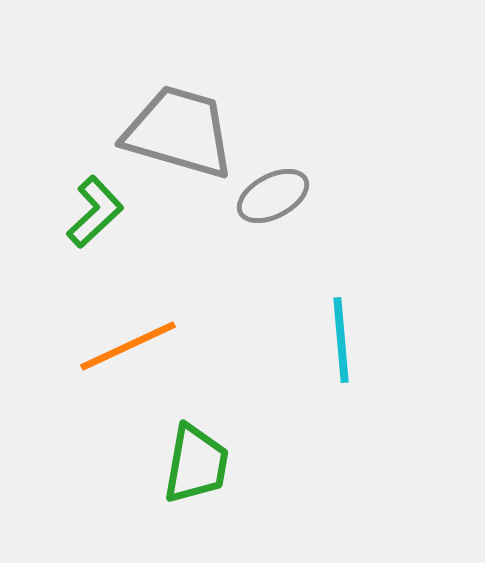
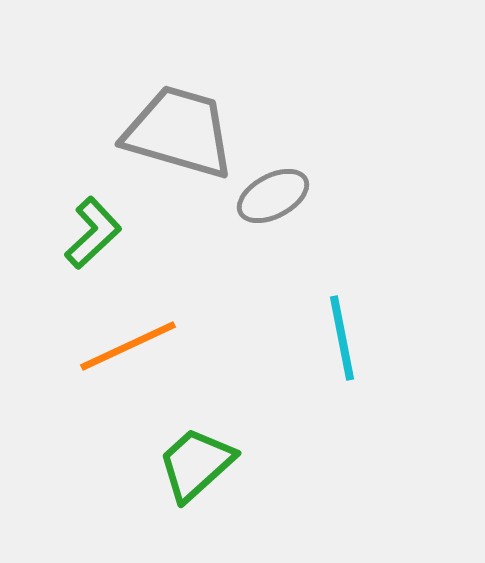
green L-shape: moved 2 px left, 21 px down
cyan line: moved 1 px right, 2 px up; rotated 6 degrees counterclockwise
green trapezoid: rotated 142 degrees counterclockwise
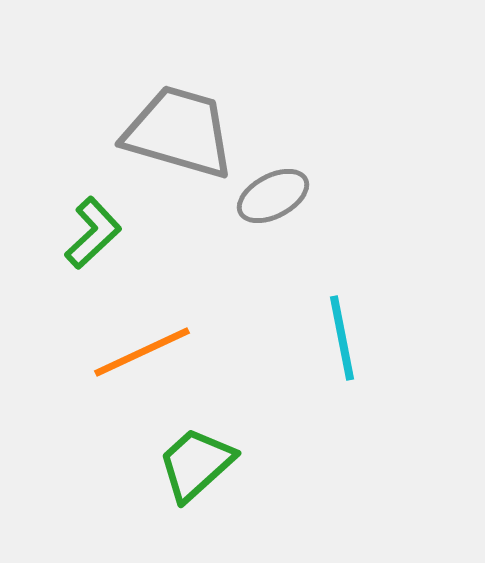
orange line: moved 14 px right, 6 px down
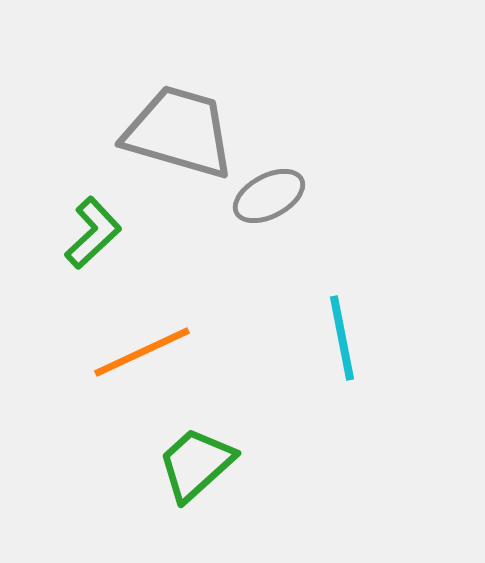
gray ellipse: moved 4 px left
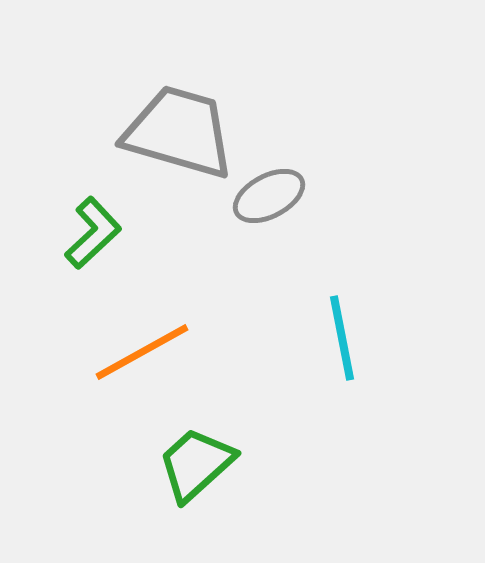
orange line: rotated 4 degrees counterclockwise
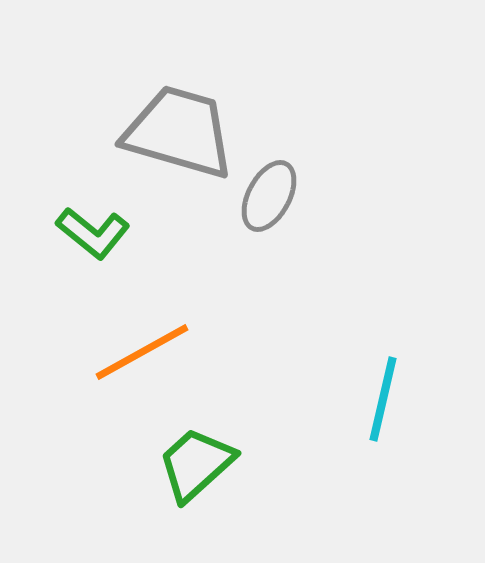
gray ellipse: rotated 34 degrees counterclockwise
green L-shape: rotated 82 degrees clockwise
cyan line: moved 41 px right, 61 px down; rotated 24 degrees clockwise
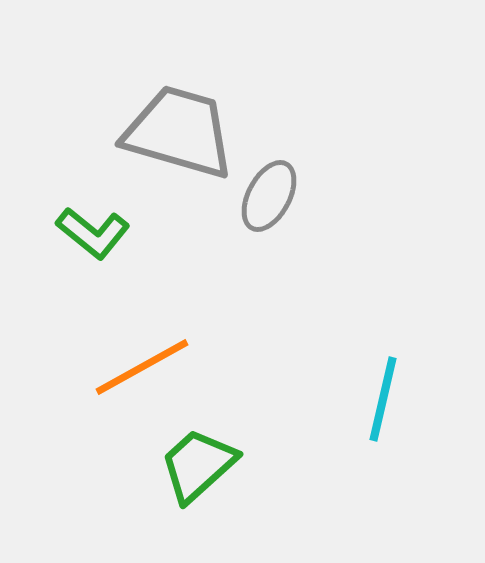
orange line: moved 15 px down
green trapezoid: moved 2 px right, 1 px down
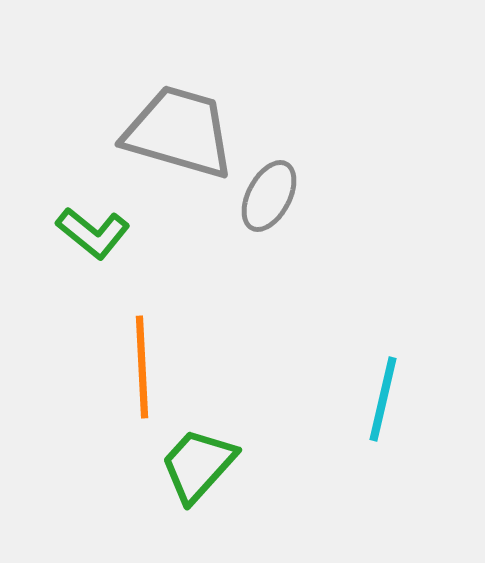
orange line: rotated 64 degrees counterclockwise
green trapezoid: rotated 6 degrees counterclockwise
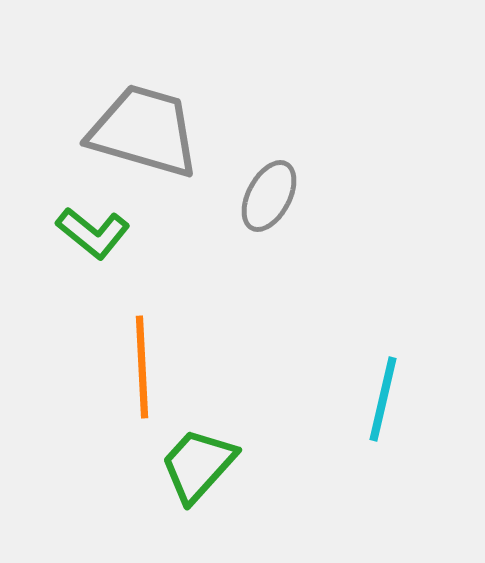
gray trapezoid: moved 35 px left, 1 px up
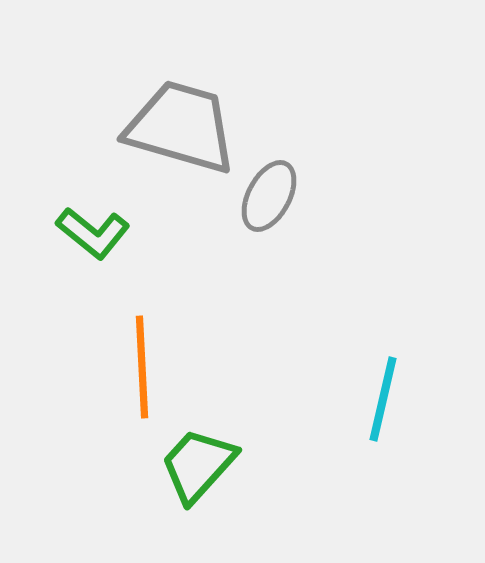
gray trapezoid: moved 37 px right, 4 px up
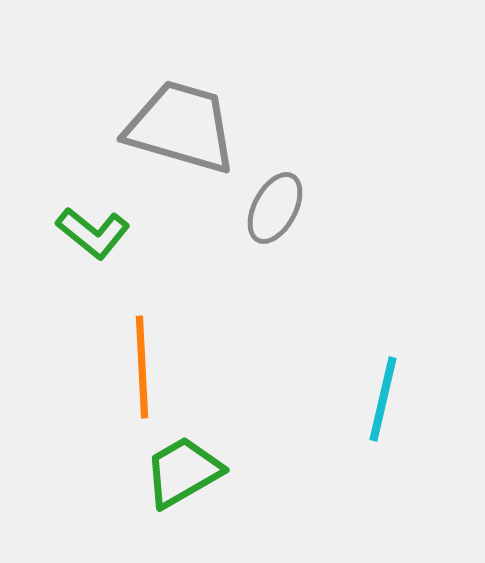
gray ellipse: moved 6 px right, 12 px down
green trapezoid: moved 15 px left, 7 px down; rotated 18 degrees clockwise
